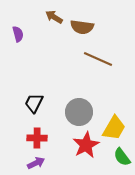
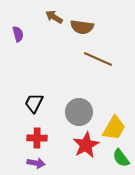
green semicircle: moved 1 px left, 1 px down
purple arrow: rotated 36 degrees clockwise
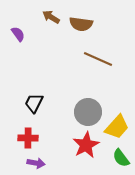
brown arrow: moved 3 px left
brown semicircle: moved 1 px left, 3 px up
purple semicircle: rotated 21 degrees counterclockwise
gray circle: moved 9 px right
yellow trapezoid: moved 3 px right, 1 px up; rotated 12 degrees clockwise
red cross: moved 9 px left
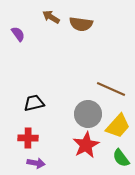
brown line: moved 13 px right, 30 px down
black trapezoid: rotated 50 degrees clockwise
gray circle: moved 2 px down
yellow trapezoid: moved 1 px right, 1 px up
